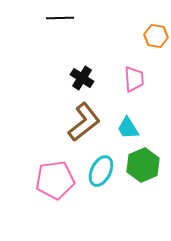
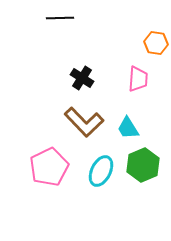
orange hexagon: moved 7 px down
pink trapezoid: moved 4 px right; rotated 8 degrees clockwise
brown L-shape: rotated 84 degrees clockwise
pink pentagon: moved 6 px left, 13 px up; rotated 18 degrees counterclockwise
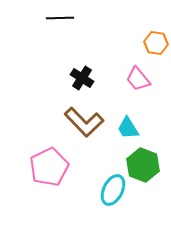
pink trapezoid: rotated 136 degrees clockwise
green hexagon: rotated 16 degrees counterclockwise
cyan ellipse: moved 12 px right, 19 px down
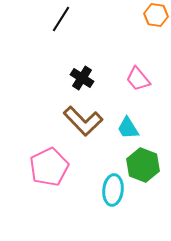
black line: moved 1 px right, 1 px down; rotated 56 degrees counterclockwise
orange hexagon: moved 28 px up
brown L-shape: moved 1 px left, 1 px up
cyan ellipse: rotated 20 degrees counterclockwise
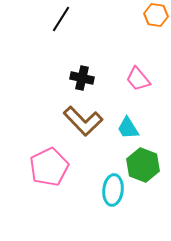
black cross: rotated 20 degrees counterclockwise
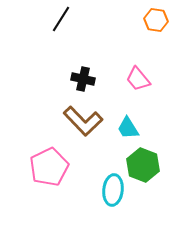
orange hexagon: moved 5 px down
black cross: moved 1 px right, 1 px down
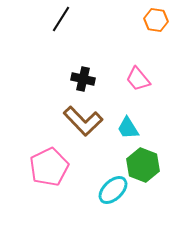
cyan ellipse: rotated 40 degrees clockwise
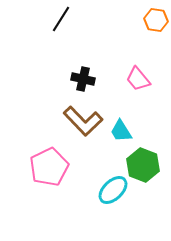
cyan trapezoid: moved 7 px left, 3 px down
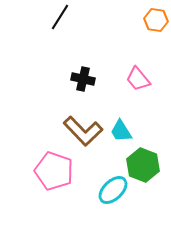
black line: moved 1 px left, 2 px up
brown L-shape: moved 10 px down
pink pentagon: moved 5 px right, 4 px down; rotated 27 degrees counterclockwise
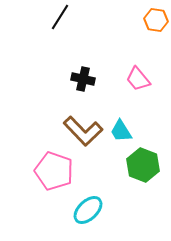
cyan ellipse: moved 25 px left, 20 px down
